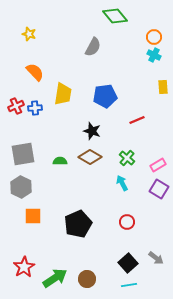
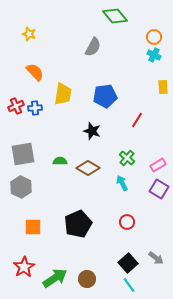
red line: rotated 35 degrees counterclockwise
brown diamond: moved 2 px left, 11 px down
orange square: moved 11 px down
cyan line: rotated 63 degrees clockwise
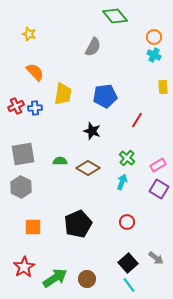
cyan arrow: moved 1 px up; rotated 49 degrees clockwise
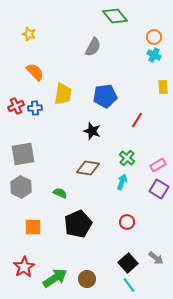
green semicircle: moved 32 px down; rotated 24 degrees clockwise
brown diamond: rotated 20 degrees counterclockwise
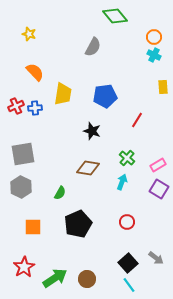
green semicircle: rotated 96 degrees clockwise
